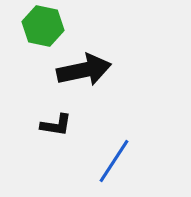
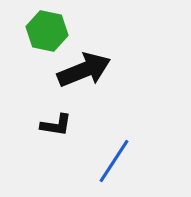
green hexagon: moved 4 px right, 5 px down
black arrow: rotated 10 degrees counterclockwise
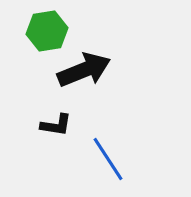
green hexagon: rotated 21 degrees counterclockwise
blue line: moved 6 px left, 2 px up; rotated 66 degrees counterclockwise
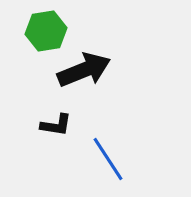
green hexagon: moved 1 px left
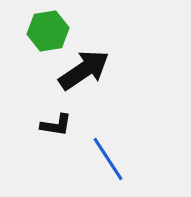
green hexagon: moved 2 px right
black arrow: rotated 12 degrees counterclockwise
